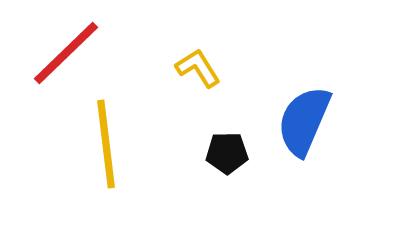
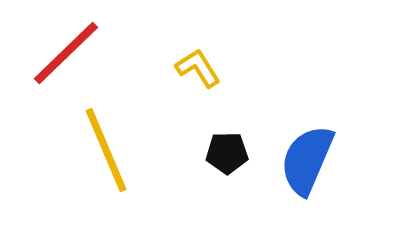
blue semicircle: moved 3 px right, 39 px down
yellow line: moved 6 px down; rotated 16 degrees counterclockwise
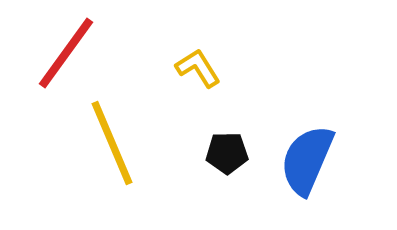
red line: rotated 10 degrees counterclockwise
yellow line: moved 6 px right, 7 px up
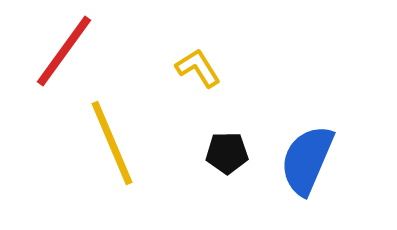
red line: moved 2 px left, 2 px up
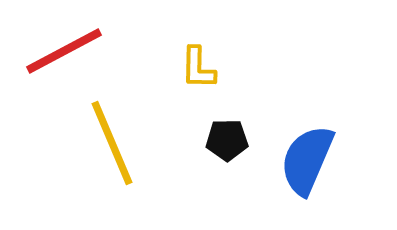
red line: rotated 26 degrees clockwise
yellow L-shape: rotated 147 degrees counterclockwise
black pentagon: moved 13 px up
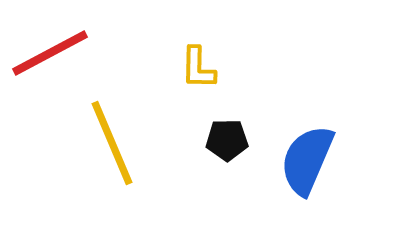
red line: moved 14 px left, 2 px down
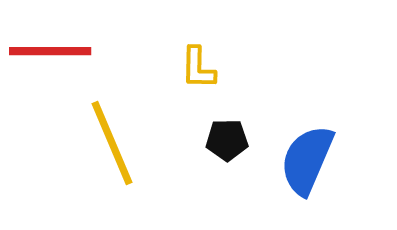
red line: moved 2 px up; rotated 28 degrees clockwise
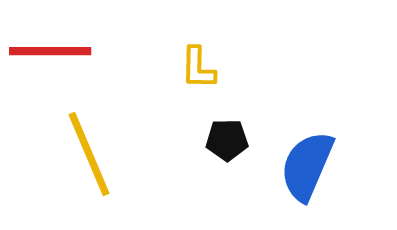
yellow line: moved 23 px left, 11 px down
blue semicircle: moved 6 px down
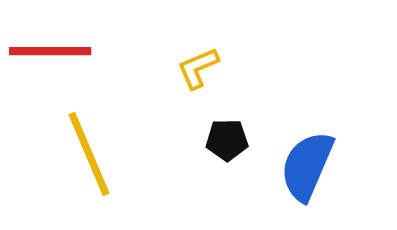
yellow L-shape: rotated 66 degrees clockwise
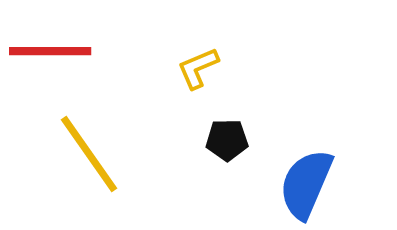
yellow line: rotated 12 degrees counterclockwise
blue semicircle: moved 1 px left, 18 px down
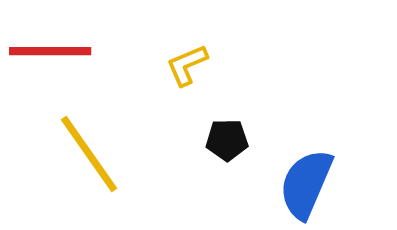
yellow L-shape: moved 11 px left, 3 px up
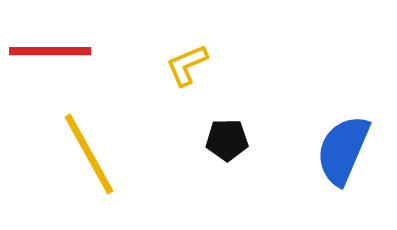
yellow line: rotated 6 degrees clockwise
blue semicircle: moved 37 px right, 34 px up
